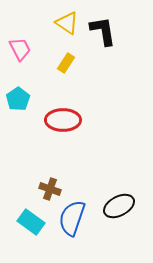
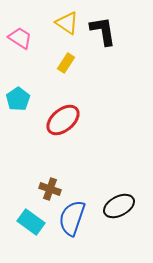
pink trapezoid: moved 11 px up; rotated 30 degrees counterclockwise
red ellipse: rotated 40 degrees counterclockwise
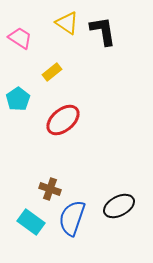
yellow rectangle: moved 14 px left, 9 px down; rotated 18 degrees clockwise
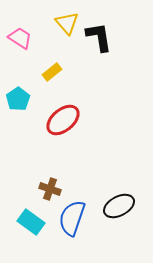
yellow triangle: rotated 15 degrees clockwise
black L-shape: moved 4 px left, 6 px down
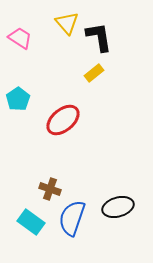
yellow rectangle: moved 42 px right, 1 px down
black ellipse: moved 1 px left, 1 px down; rotated 12 degrees clockwise
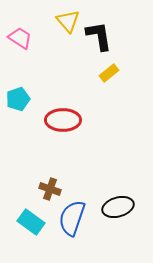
yellow triangle: moved 1 px right, 2 px up
black L-shape: moved 1 px up
yellow rectangle: moved 15 px right
cyan pentagon: rotated 15 degrees clockwise
red ellipse: rotated 40 degrees clockwise
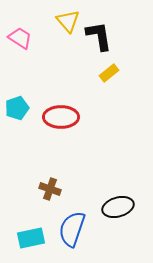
cyan pentagon: moved 1 px left, 9 px down
red ellipse: moved 2 px left, 3 px up
blue semicircle: moved 11 px down
cyan rectangle: moved 16 px down; rotated 48 degrees counterclockwise
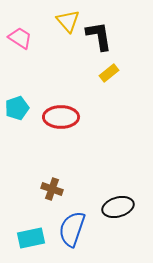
brown cross: moved 2 px right
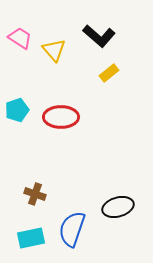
yellow triangle: moved 14 px left, 29 px down
black L-shape: rotated 140 degrees clockwise
cyan pentagon: moved 2 px down
brown cross: moved 17 px left, 5 px down
